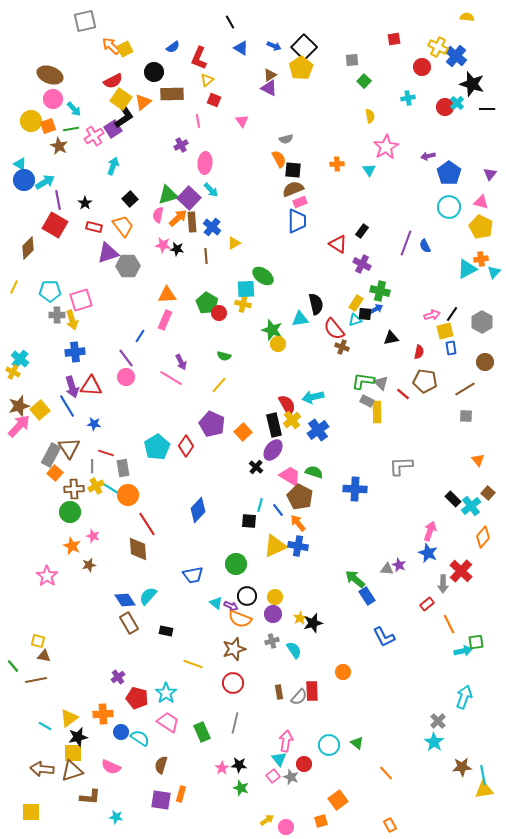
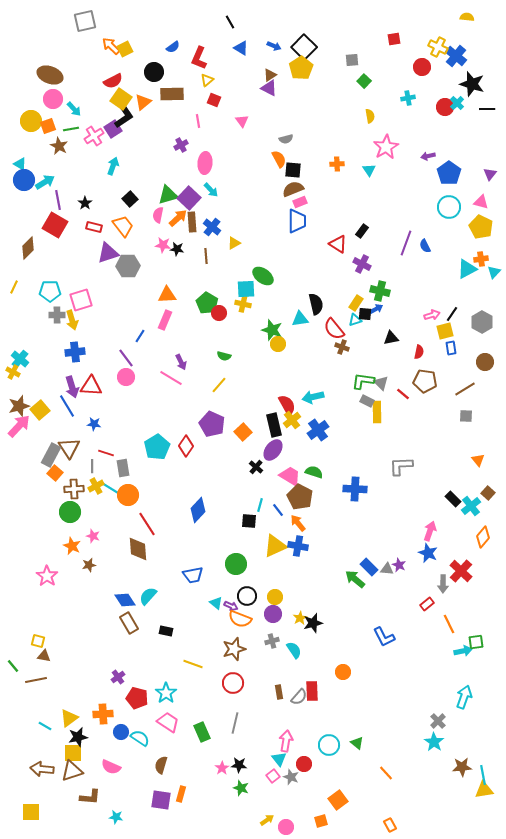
blue rectangle at (367, 596): moved 2 px right, 29 px up; rotated 12 degrees counterclockwise
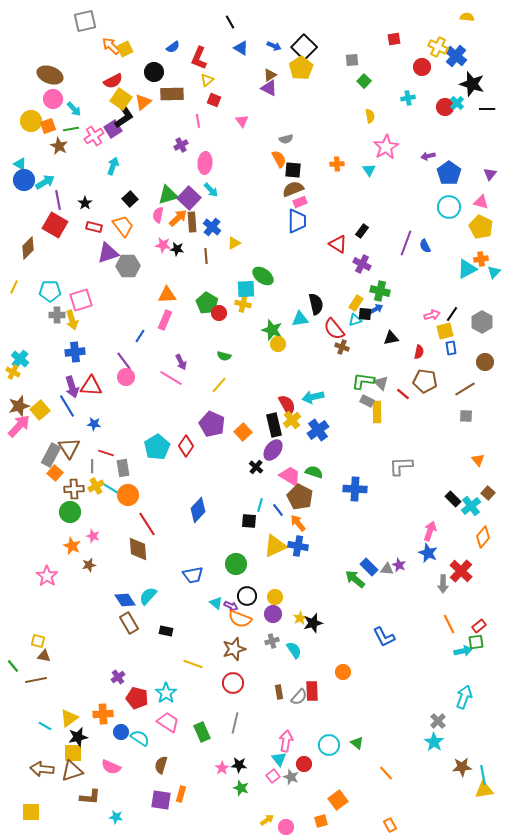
purple line at (126, 358): moved 2 px left, 3 px down
red rectangle at (427, 604): moved 52 px right, 22 px down
